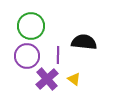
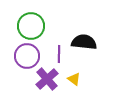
purple line: moved 1 px right, 1 px up
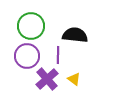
black semicircle: moved 9 px left, 7 px up
purple line: moved 1 px left, 1 px down
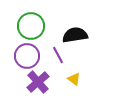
black semicircle: rotated 15 degrees counterclockwise
purple line: rotated 30 degrees counterclockwise
purple cross: moved 9 px left, 3 px down
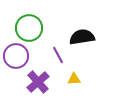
green circle: moved 2 px left, 2 px down
black semicircle: moved 7 px right, 2 px down
purple circle: moved 11 px left
yellow triangle: rotated 40 degrees counterclockwise
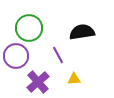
black semicircle: moved 5 px up
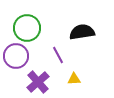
green circle: moved 2 px left
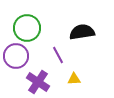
purple cross: rotated 15 degrees counterclockwise
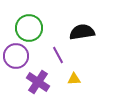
green circle: moved 2 px right
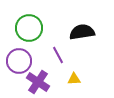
purple circle: moved 3 px right, 5 px down
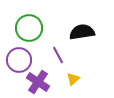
purple circle: moved 1 px up
yellow triangle: moved 1 px left; rotated 40 degrees counterclockwise
